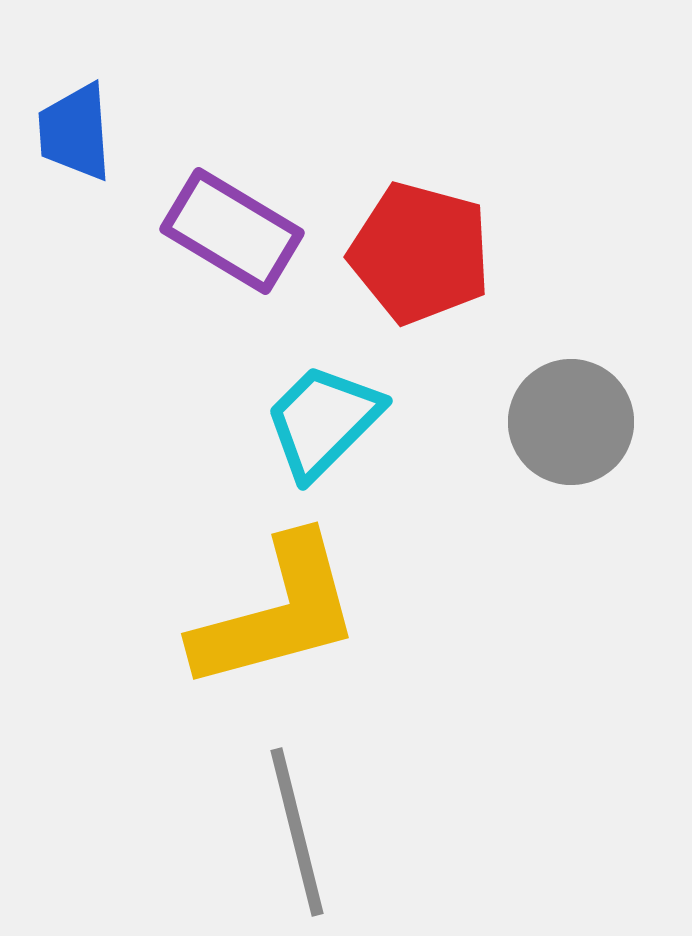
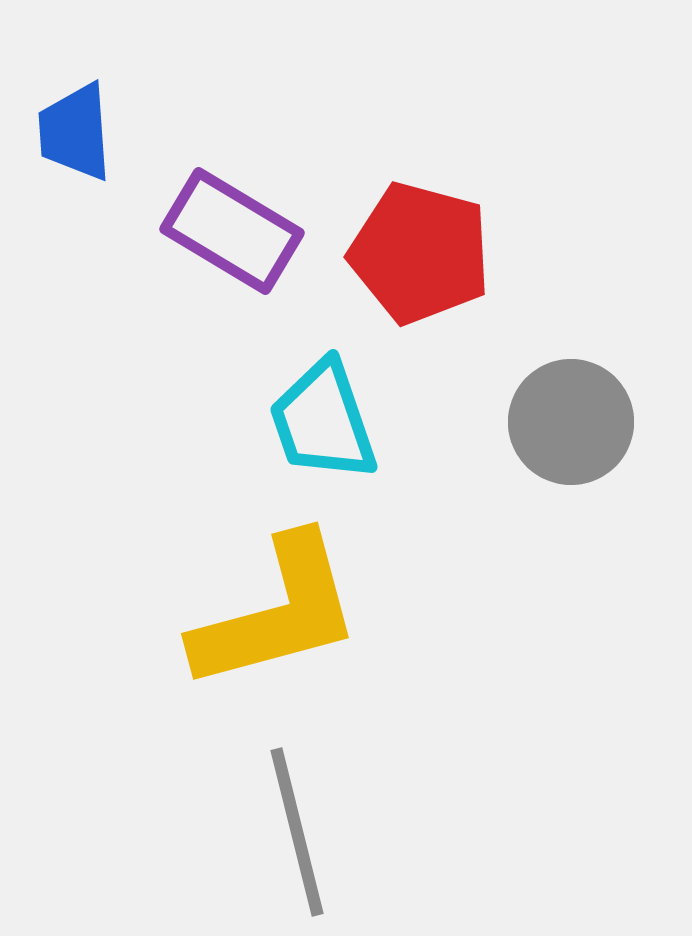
cyan trapezoid: rotated 64 degrees counterclockwise
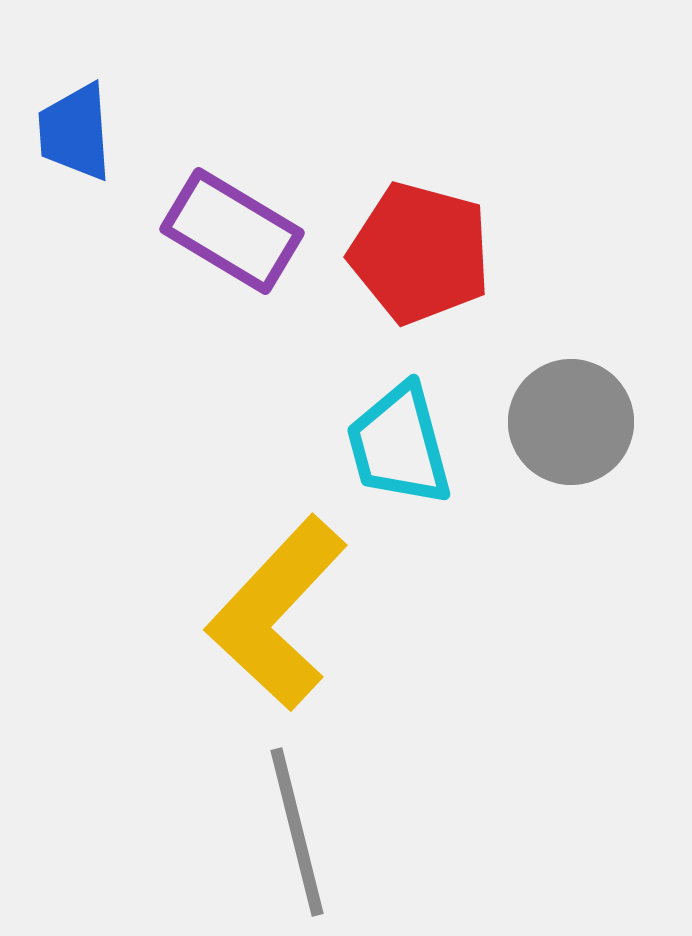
cyan trapezoid: moved 76 px right, 24 px down; rotated 4 degrees clockwise
yellow L-shape: rotated 148 degrees clockwise
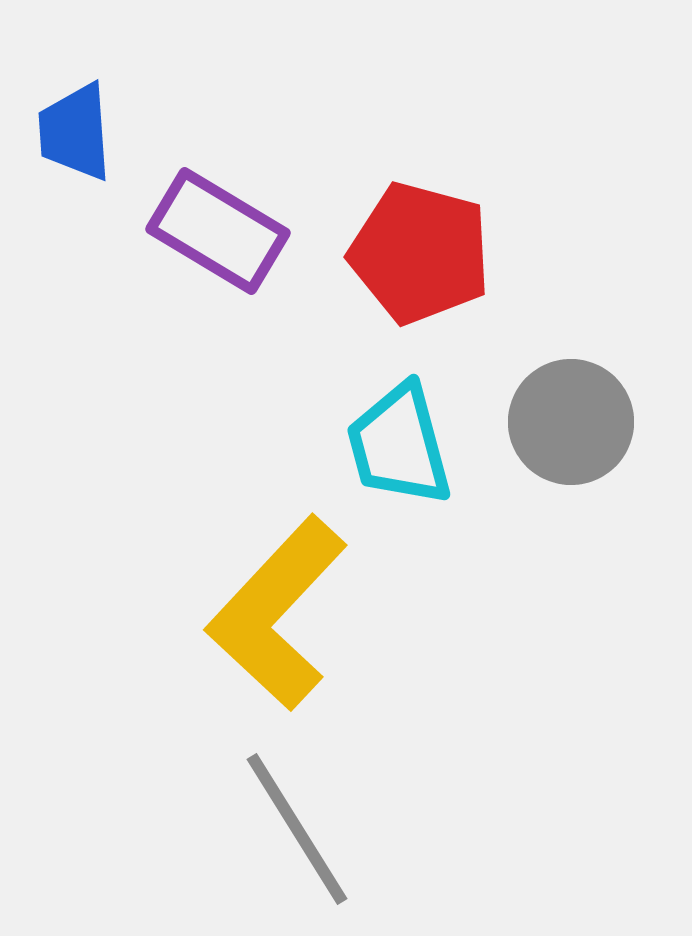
purple rectangle: moved 14 px left
gray line: moved 3 px up; rotated 18 degrees counterclockwise
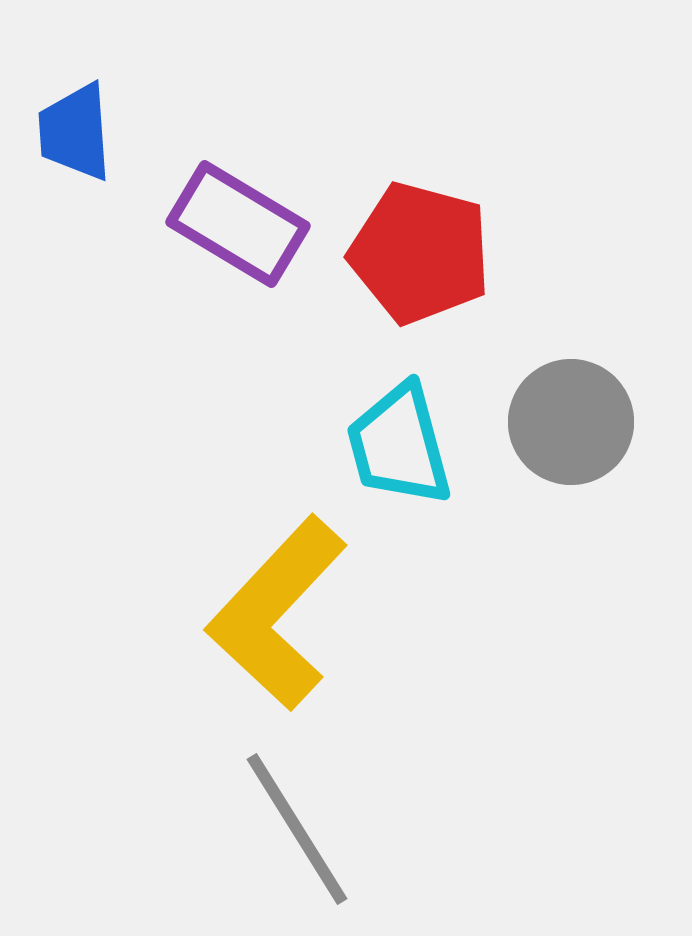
purple rectangle: moved 20 px right, 7 px up
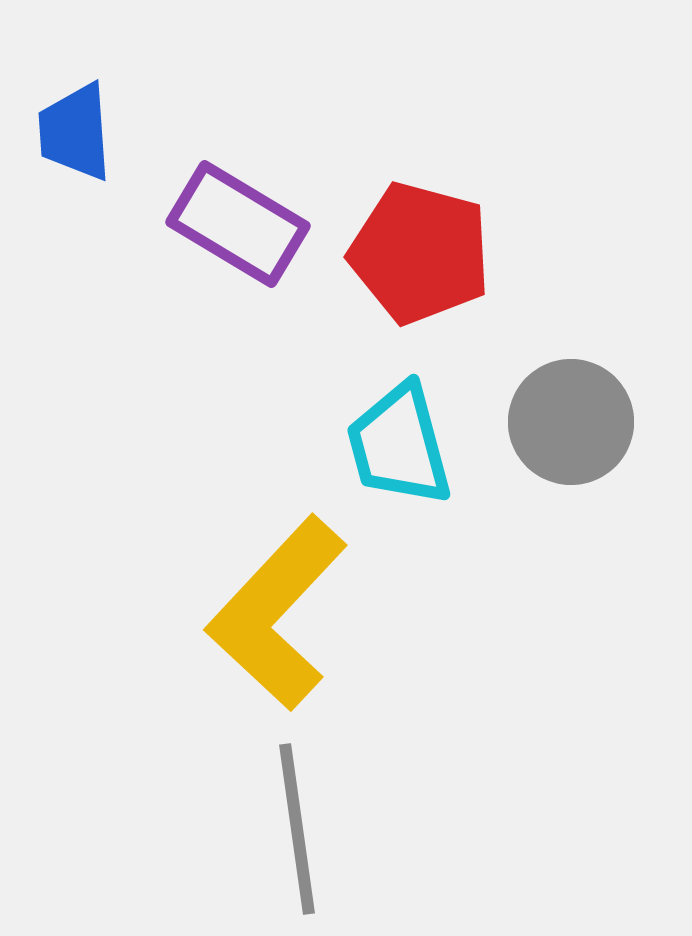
gray line: rotated 24 degrees clockwise
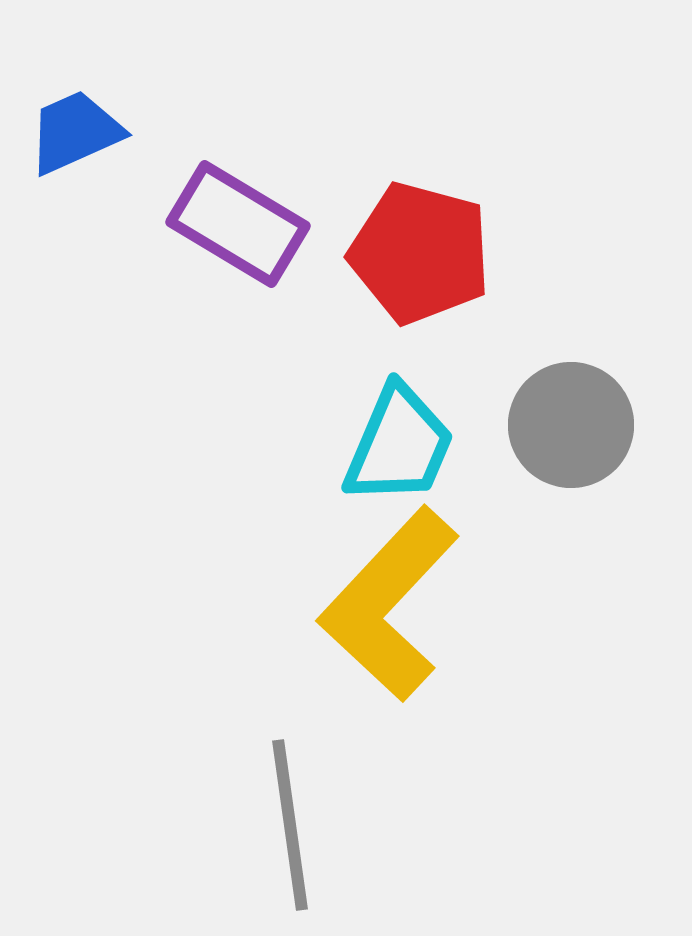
blue trapezoid: rotated 70 degrees clockwise
gray circle: moved 3 px down
cyan trapezoid: rotated 142 degrees counterclockwise
yellow L-shape: moved 112 px right, 9 px up
gray line: moved 7 px left, 4 px up
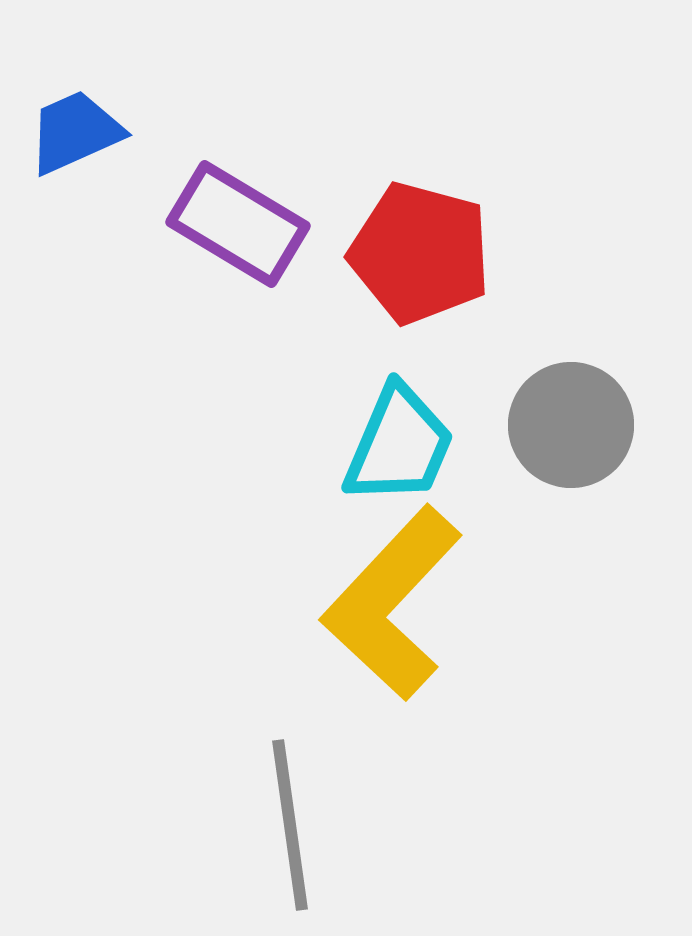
yellow L-shape: moved 3 px right, 1 px up
